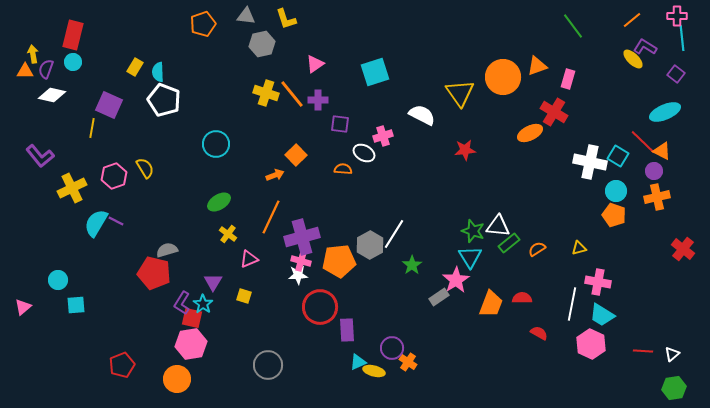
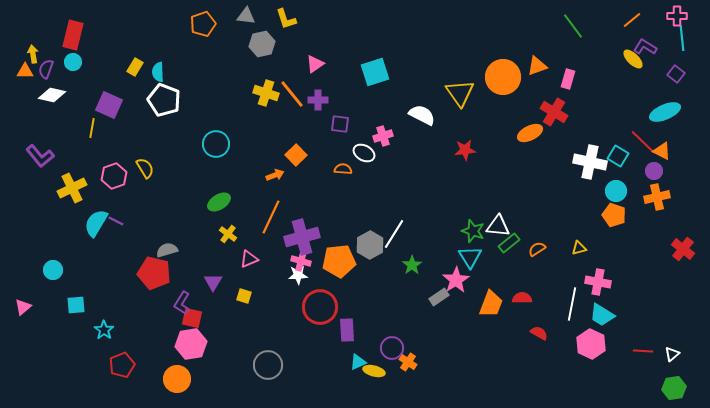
cyan circle at (58, 280): moved 5 px left, 10 px up
cyan star at (203, 304): moved 99 px left, 26 px down
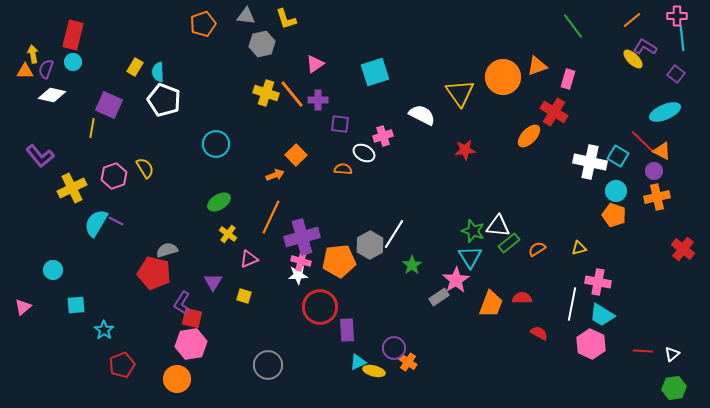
orange ellipse at (530, 133): moved 1 px left, 3 px down; rotated 20 degrees counterclockwise
purple circle at (392, 348): moved 2 px right
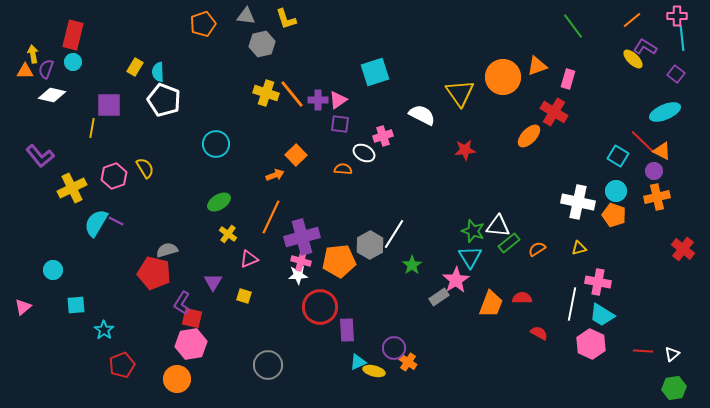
pink triangle at (315, 64): moved 23 px right, 36 px down
purple square at (109, 105): rotated 24 degrees counterclockwise
white cross at (590, 162): moved 12 px left, 40 px down
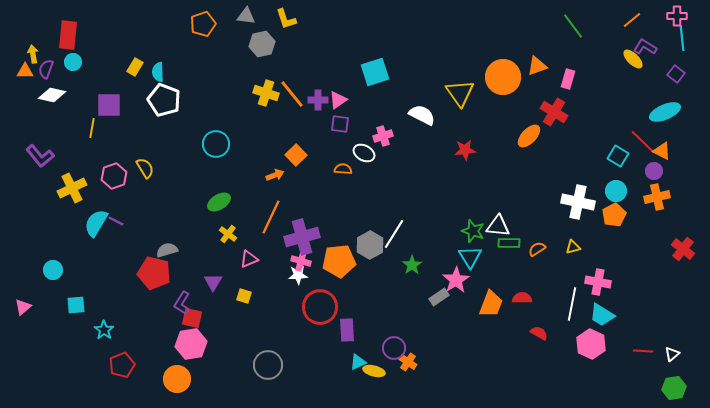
red rectangle at (73, 35): moved 5 px left; rotated 8 degrees counterclockwise
orange pentagon at (614, 215): rotated 25 degrees clockwise
green rectangle at (509, 243): rotated 40 degrees clockwise
yellow triangle at (579, 248): moved 6 px left, 1 px up
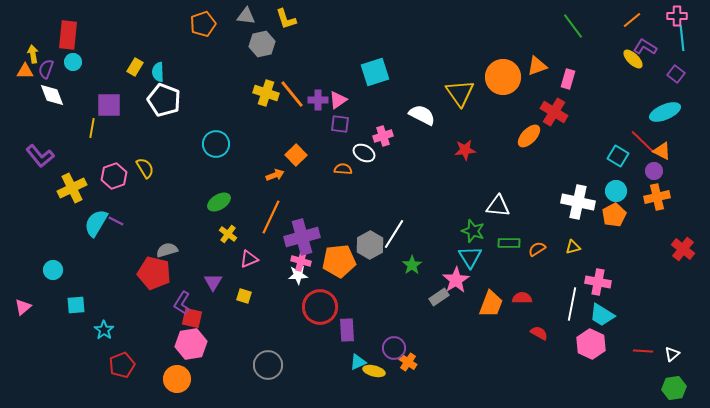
white diamond at (52, 95): rotated 56 degrees clockwise
white triangle at (498, 226): moved 20 px up
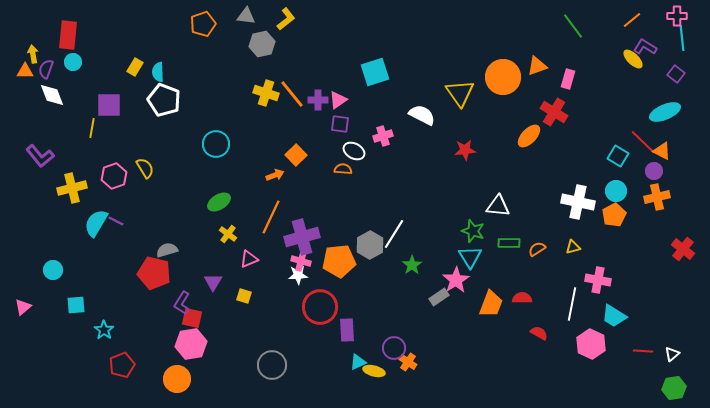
yellow L-shape at (286, 19): rotated 110 degrees counterclockwise
white ellipse at (364, 153): moved 10 px left, 2 px up
yellow cross at (72, 188): rotated 12 degrees clockwise
pink cross at (598, 282): moved 2 px up
cyan trapezoid at (602, 315): moved 12 px right, 1 px down
gray circle at (268, 365): moved 4 px right
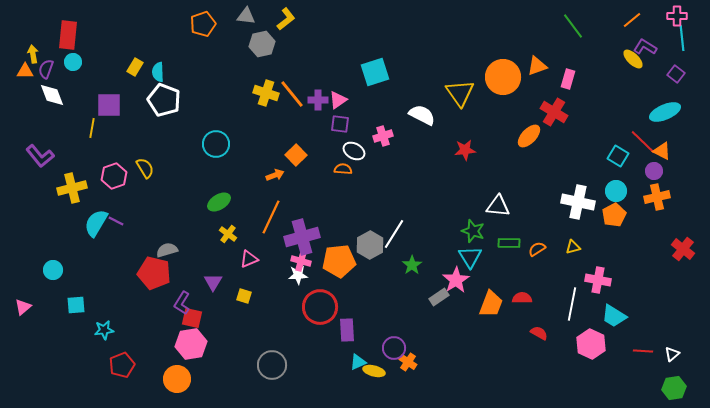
cyan star at (104, 330): rotated 30 degrees clockwise
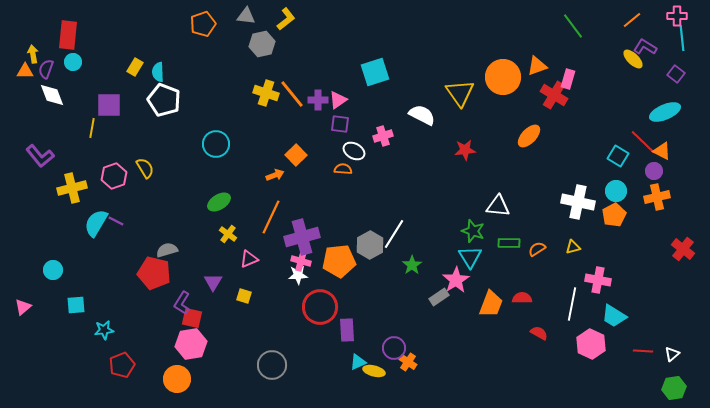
red cross at (554, 112): moved 17 px up
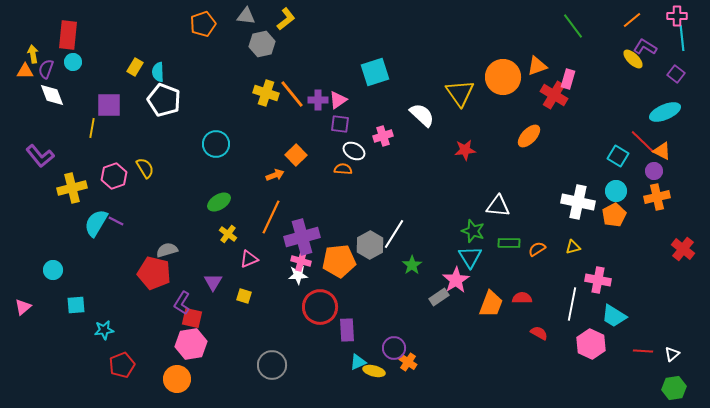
white semicircle at (422, 115): rotated 16 degrees clockwise
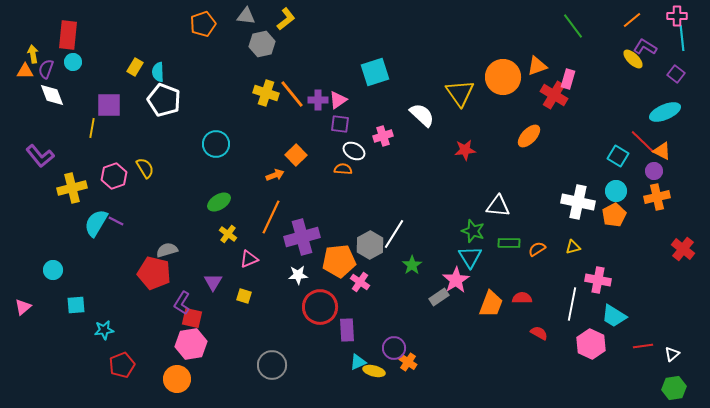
pink cross at (301, 261): moved 59 px right, 21 px down; rotated 18 degrees clockwise
red line at (643, 351): moved 5 px up; rotated 12 degrees counterclockwise
